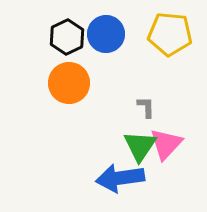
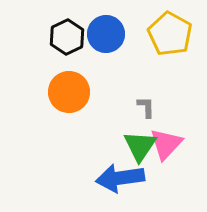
yellow pentagon: rotated 24 degrees clockwise
orange circle: moved 9 px down
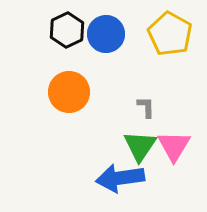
black hexagon: moved 7 px up
pink triangle: moved 8 px right, 2 px down; rotated 12 degrees counterclockwise
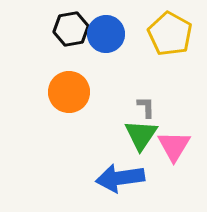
black hexagon: moved 4 px right, 1 px up; rotated 16 degrees clockwise
green triangle: moved 1 px right, 11 px up
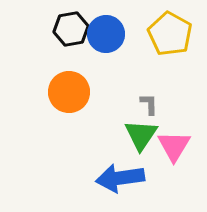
gray L-shape: moved 3 px right, 3 px up
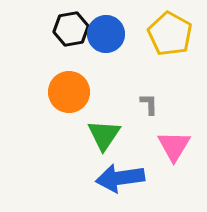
green triangle: moved 37 px left
